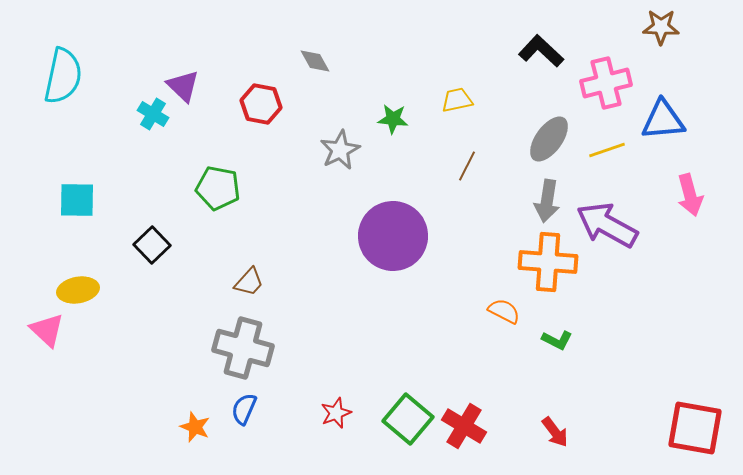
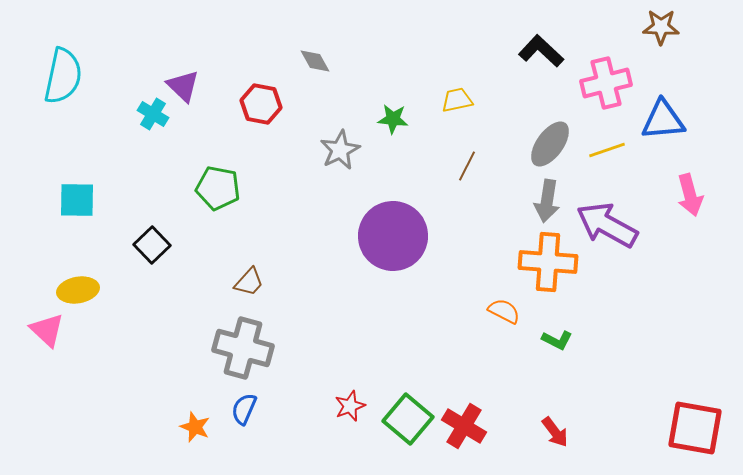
gray ellipse: moved 1 px right, 5 px down
red star: moved 14 px right, 7 px up
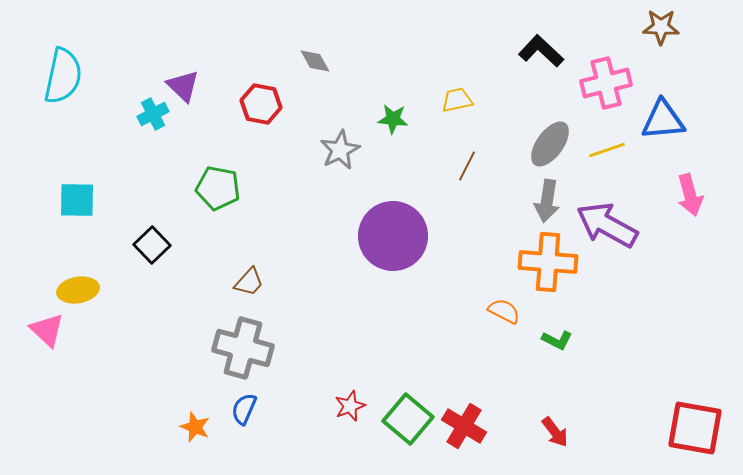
cyan cross: rotated 32 degrees clockwise
